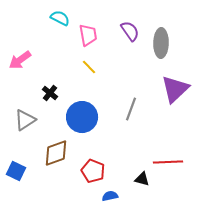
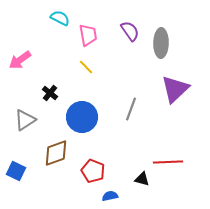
yellow line: moved 3 px left
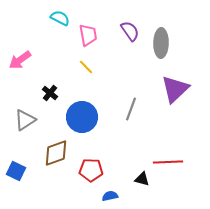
red pentagon: moved 2 px left, 1 px up; rotated 20 degrees counterclockwise
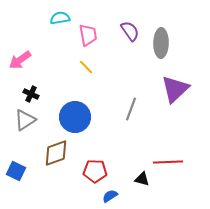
cyan semicircle: rotated 36 degrees counterclockwise
black cross: moved 19 px left, 1 px down; rotated 14 degrees counterclockwise
blue circle: moved 7 px left
red pentagon: moved 4 px right, 1 px down
blue semicircle: rotated 21 degrees counterclockwise
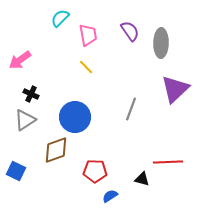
cyan semicircle: rotated 36 degrees counterclockwise
brown diamond: moved 3 px up
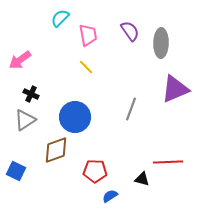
purple triangle: rotated 20 degrees clockwise
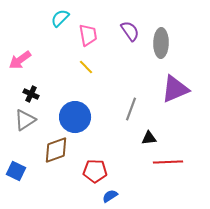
black triangle: moved 7 px right, 41 px up; rotated 21 degrees counterclockwise
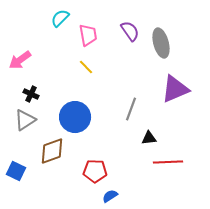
gray ellipse: rotated 16 degrees counterclockwise
brown diamond: moved 4 px left, 1 px down
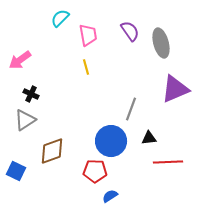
yellow line: rotated 28 degrees clockwise
blue circle: moved 36 px right, 24 px down
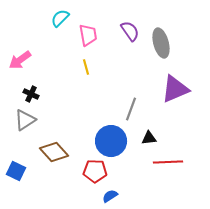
brown diamond: moved 2 px right, 1 px down; rotated 68 degrees clockwise
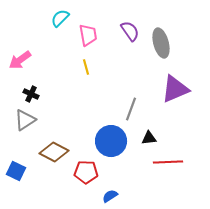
brown diamond: rotated 20 degrees counterclockwise
red pentagon: moved 9 px left, 1 px down
